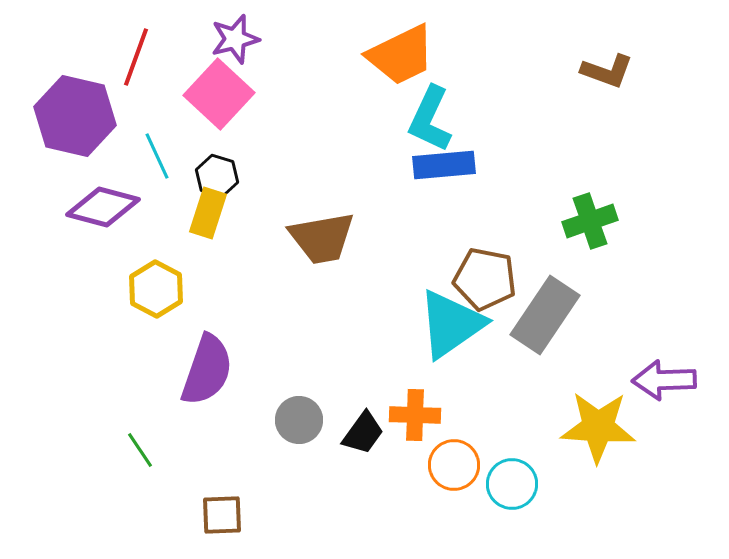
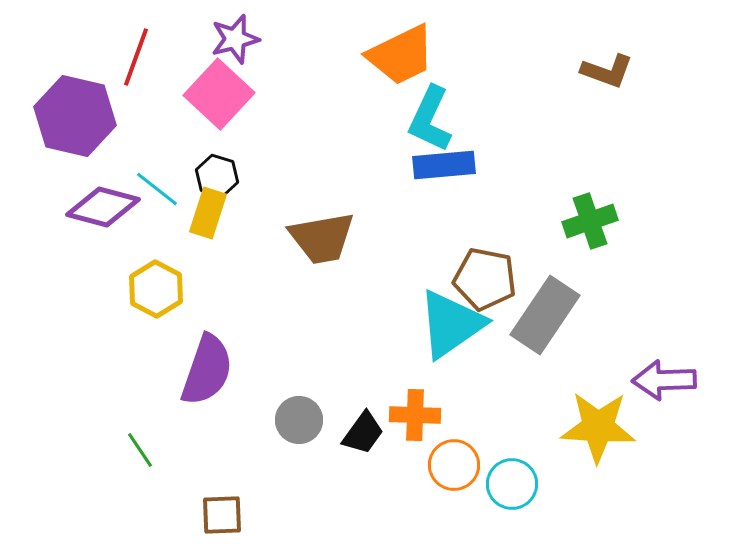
cyan line: moved 33 px down; rotated 27 degrees counterclockwise
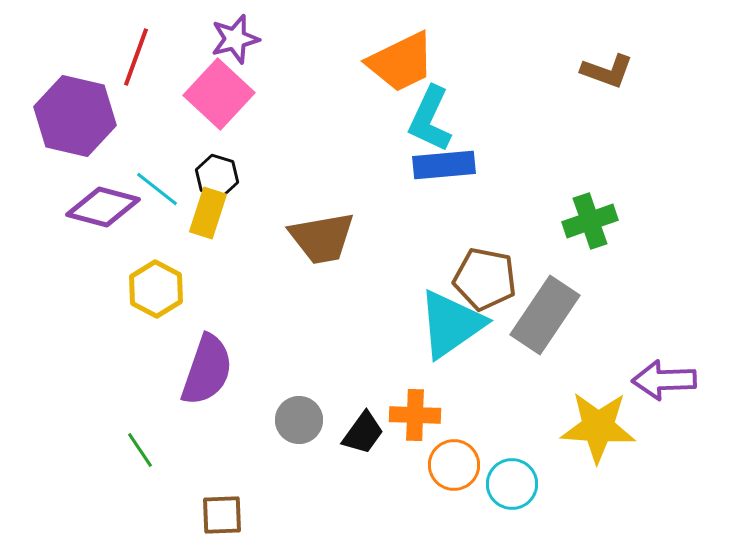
orange trapezoid: moved 7 px down
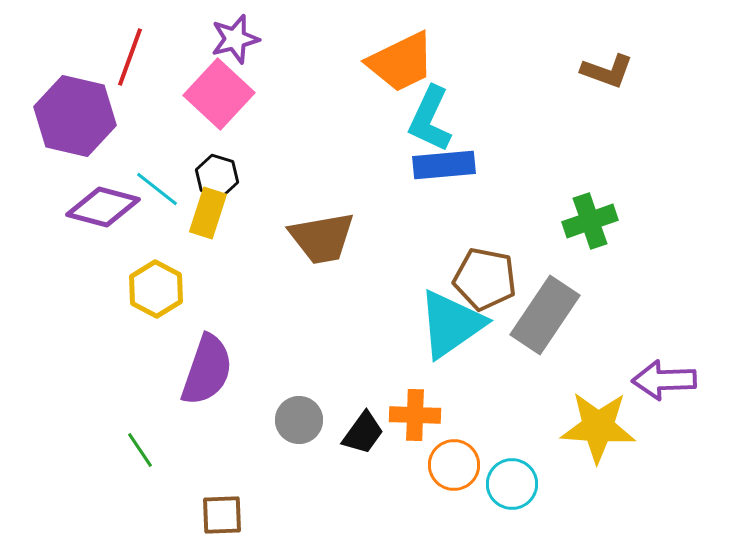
red line: moved 6 px left
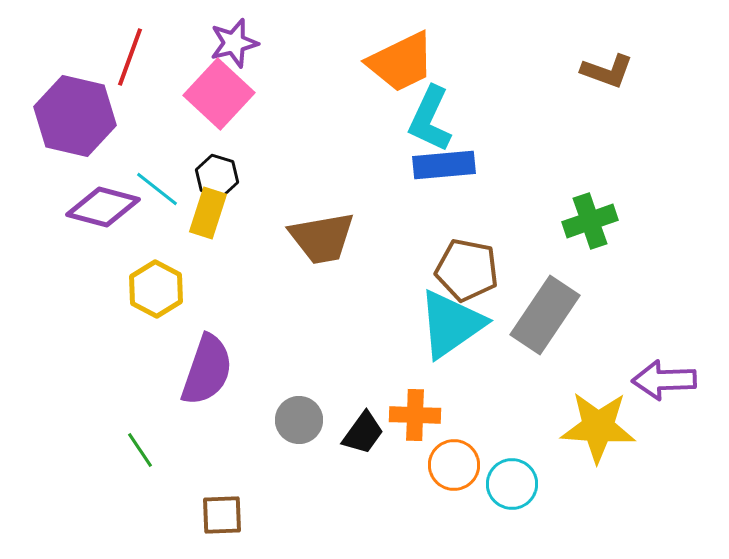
purple star: moved 1 px left, 4 px down
brown pentagon: moved 18 px left, 9 px up
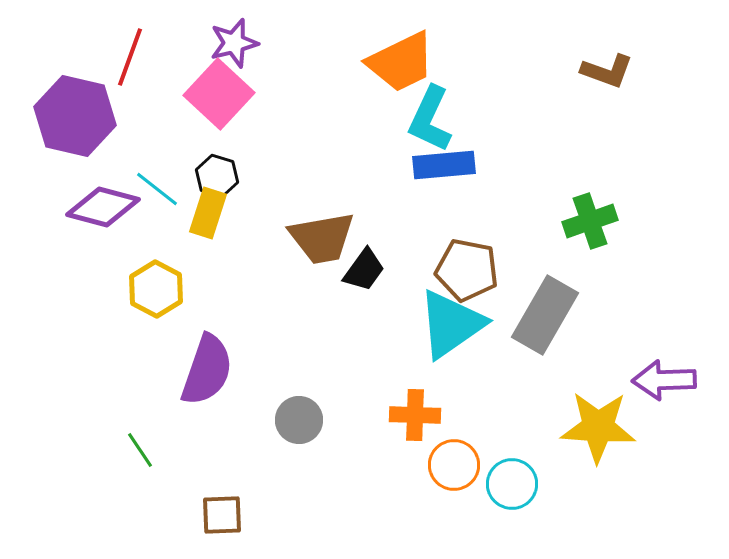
gray rectangle: rotated 4 degrees counterclockwise
black trapezoid: moved 1 px right, 163 px up
